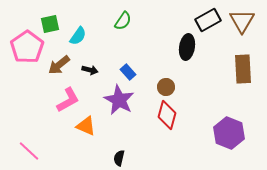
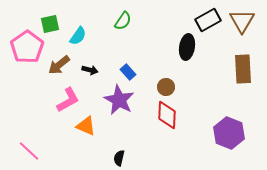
red diamond: rotated 12 degrees counterclockwise
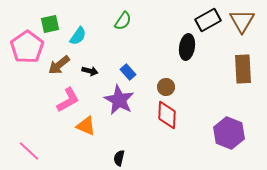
black arrow: moved 1 px down
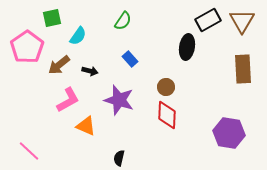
green square: moved 2 px right, 6 px up
blue rectangle: moved 2 px right, 13 px up
purple star: rotated 12 degrees counterclockwise
purple hexagon: rotated 12 degrees counterclockwise
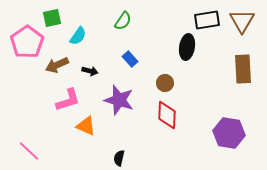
black rectangle: moved 1 px left; rotated 20 degrees clockwise
pink pentagon: moved 5 px up
brown arrow: moved 2 px left; rotated 15 degrees clockwise
brown circle: moved 1 px left, 4 px up
pink L-shape: rotated 12 degrees clockwise
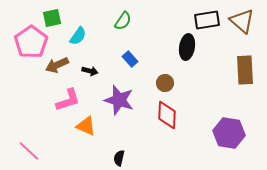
brown triangle: rotated 20 degrees counterclockwise
pink pentagon: moved 4 px right
brown rectangle: moved 2 px right, 1 px down
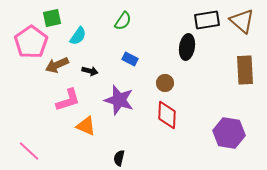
blue rectangle: rotated 21 degrees counterclockwise
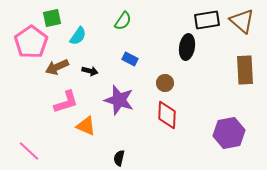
brown arrow: moved 2 px down
pink L-shape: moved 2 px left, 2 px down
purple hexagon: rotated 20 degrees counterclockwise
